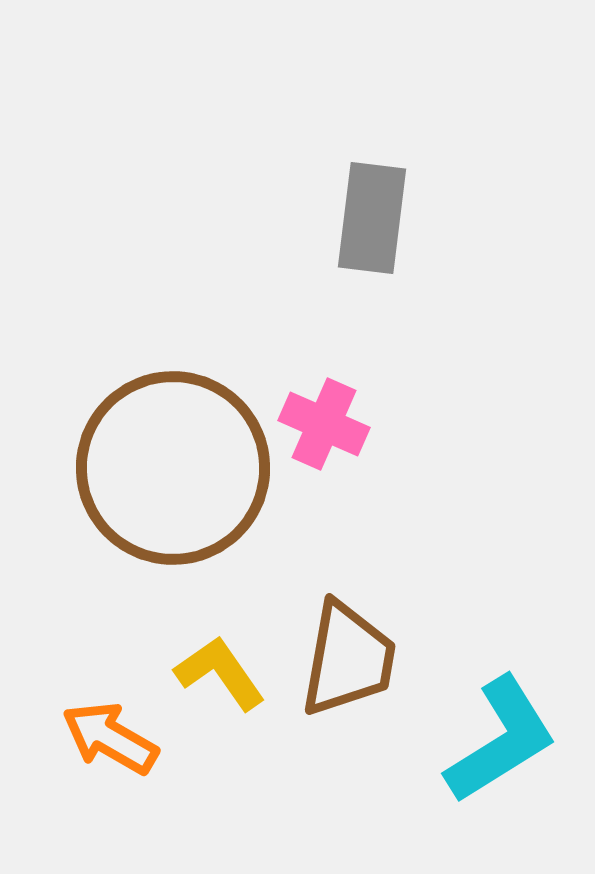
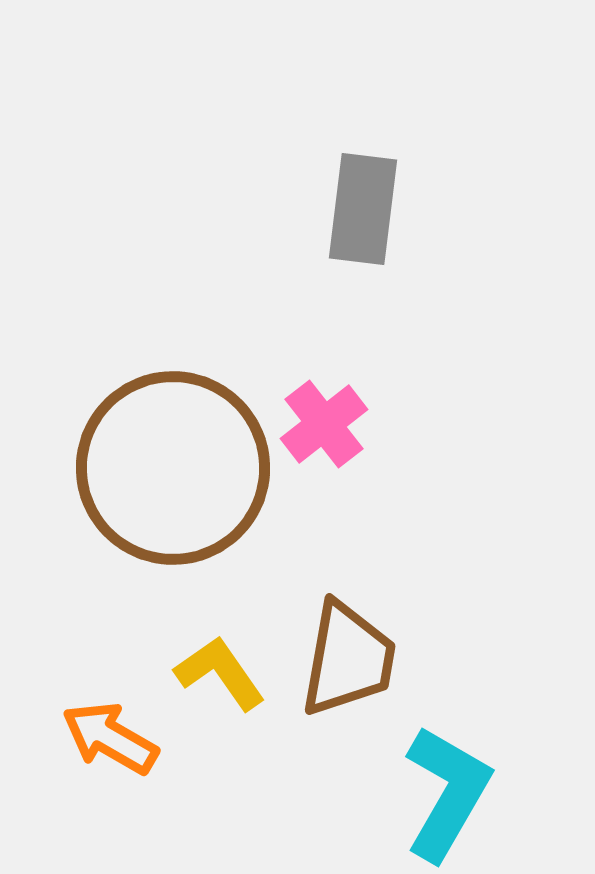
gray rectangle: moved 9 px left, 9 px up
pink cross: rotated 28 degrees clockwise
cyan L-shape: moved 54 px left, 53 px down; rotated 28 degrees counterclockwise
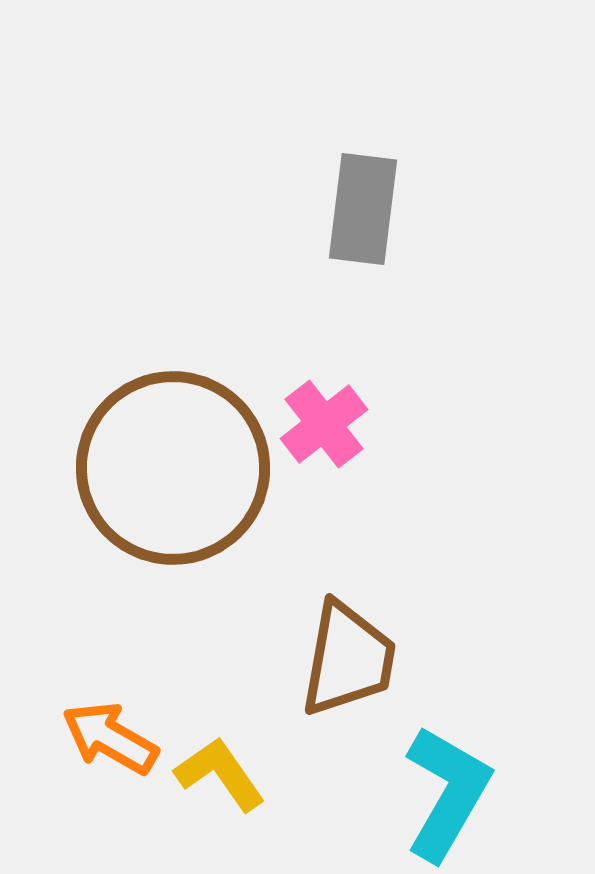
yellow L-shape: moved 101 px down
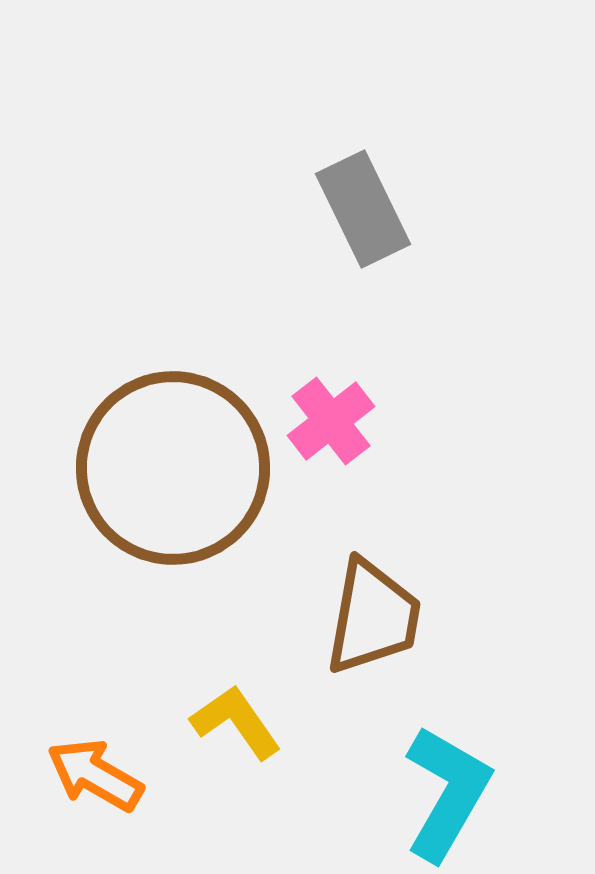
gray rectangle: rotated 33 degrees counterclockwise
pink cross: moved 7 px right, 3 px up
brown trapezoid: moved 25 px right, 42 px up
orange arrow: moved 15 px left, 37 px down
yellow L-shape: moved 16 px right, 52 px up
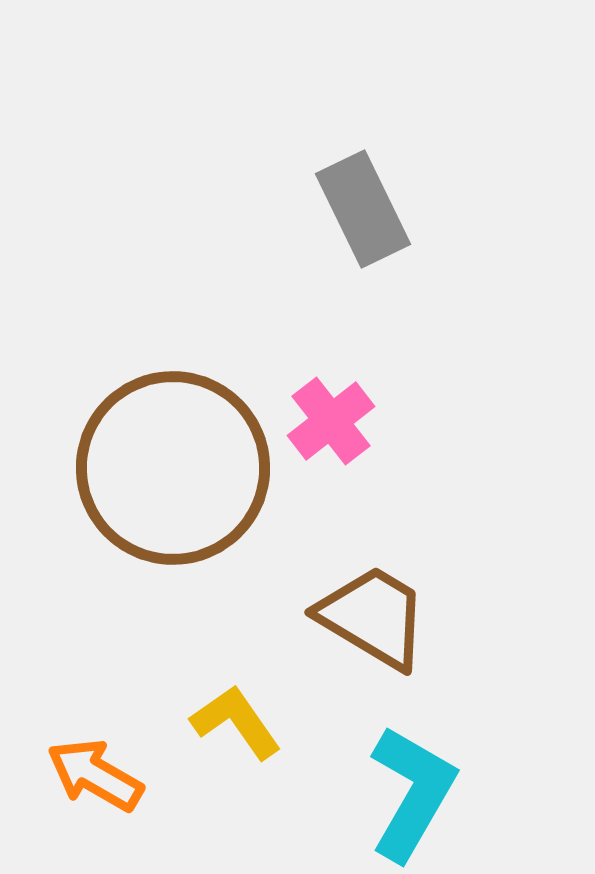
brown trapezoid: rotated 69 degrees counterclockwise
cyan L-shape: moved 35 px left
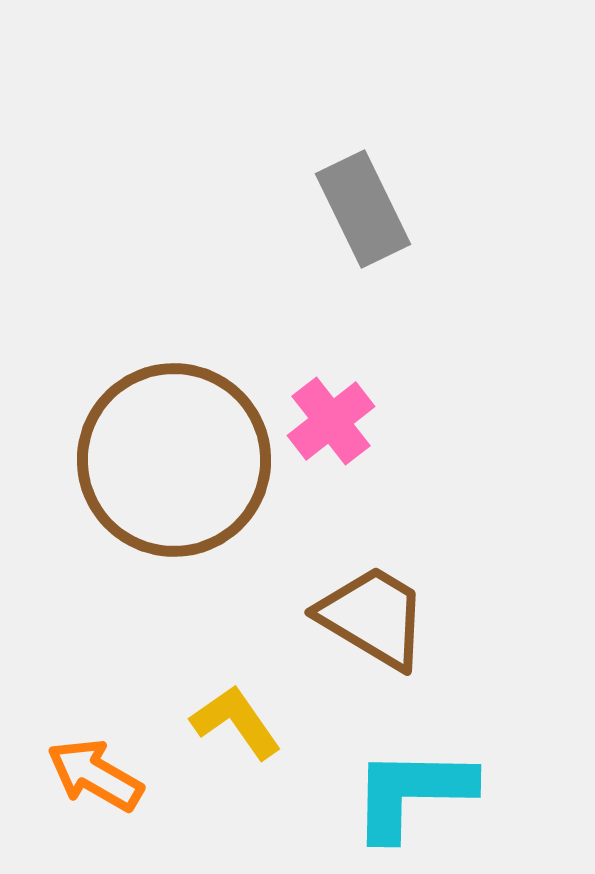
brown circle: moved 1 px right, 8 px up
cyan L-shape: rotated 119 degrees counterclockwise
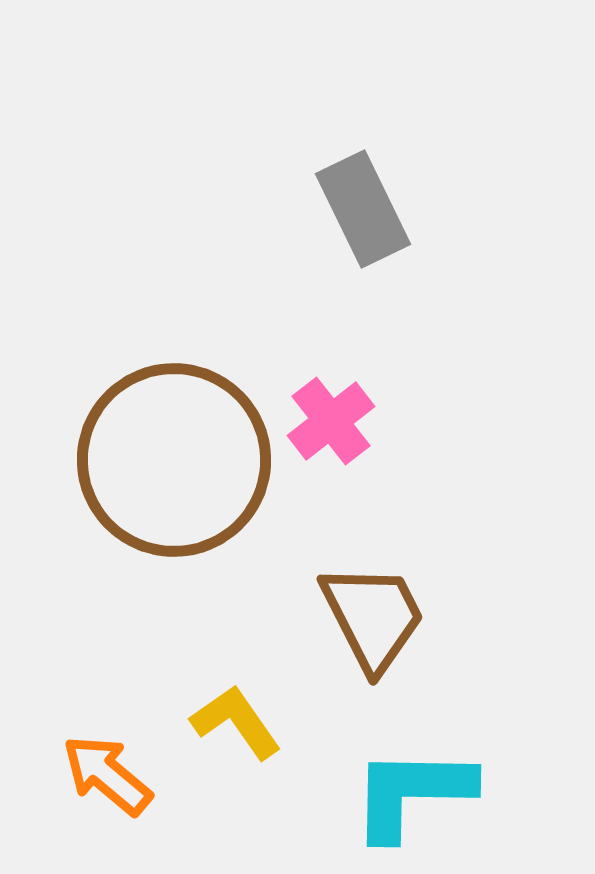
brown trapezoid: rotated 32 degrees clockwise
orange arrow: moved 12 px right; rotated 10 degrees clockwise
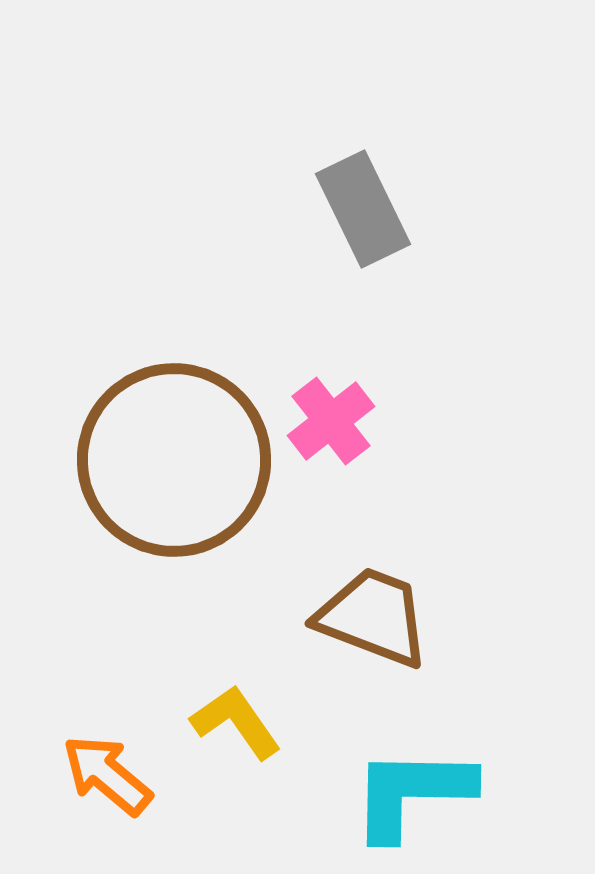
brown trapezoid: rotated 42 degrees counterclockwise
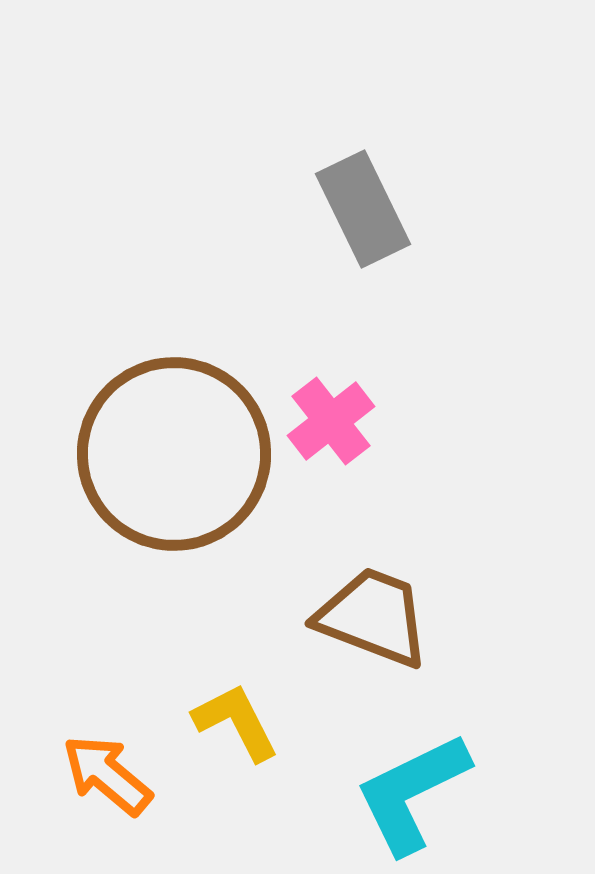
brown circle: moved 6 px up
yellow L-shape: rotated 8 degrees clockwise
cyan L-shape: rotated 27 degrees counterclockwise
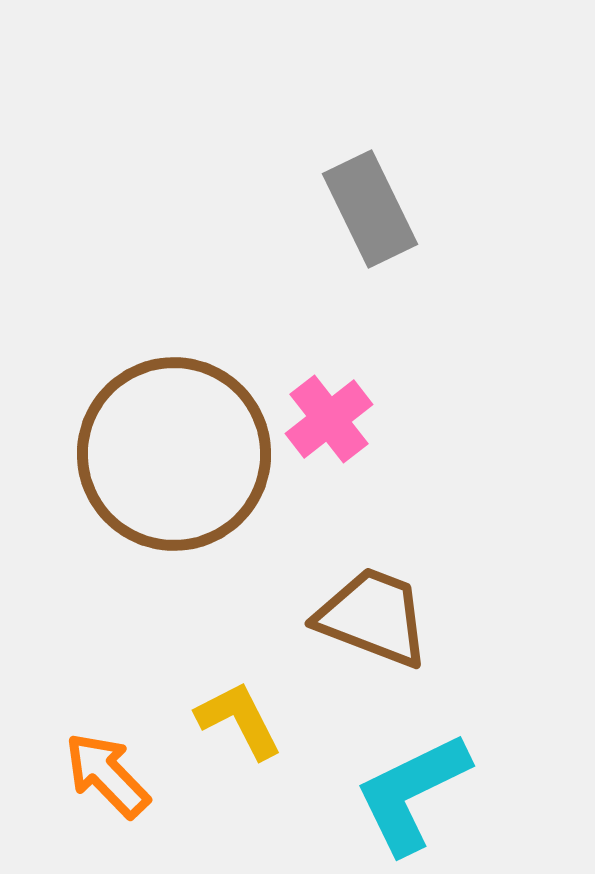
gray rectangle: moved 7 px right
pink cross: moved 2 px left, 2 px up
yellow L-shape: moved 3 px right, 2 px up
orange arrow: rotated 6 degrees clockwise
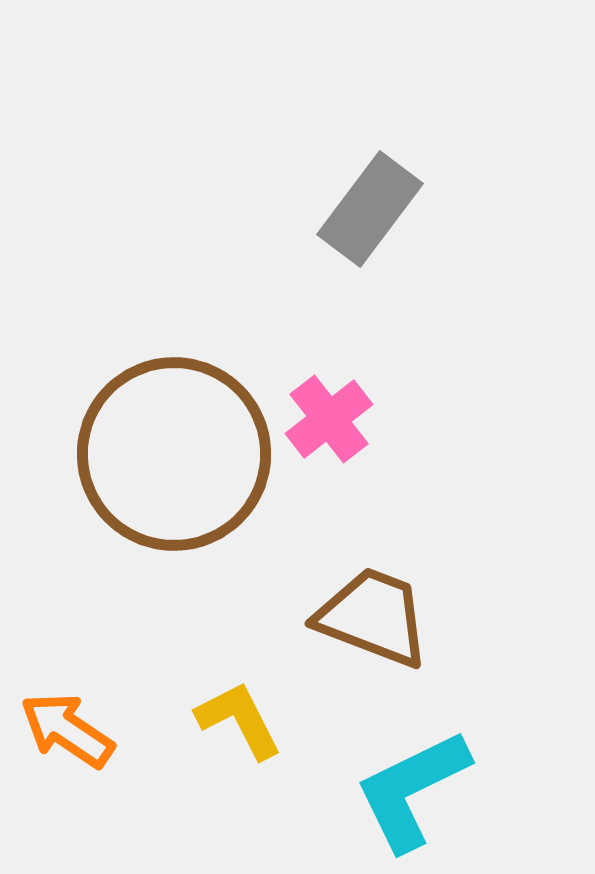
gray rectangle: rotated 63 degrees clockwise
orange arrow: moved 40 px left, 45 px up; rotated 12 degrees counterclockwise
cyan L-shape: moved 3 px up
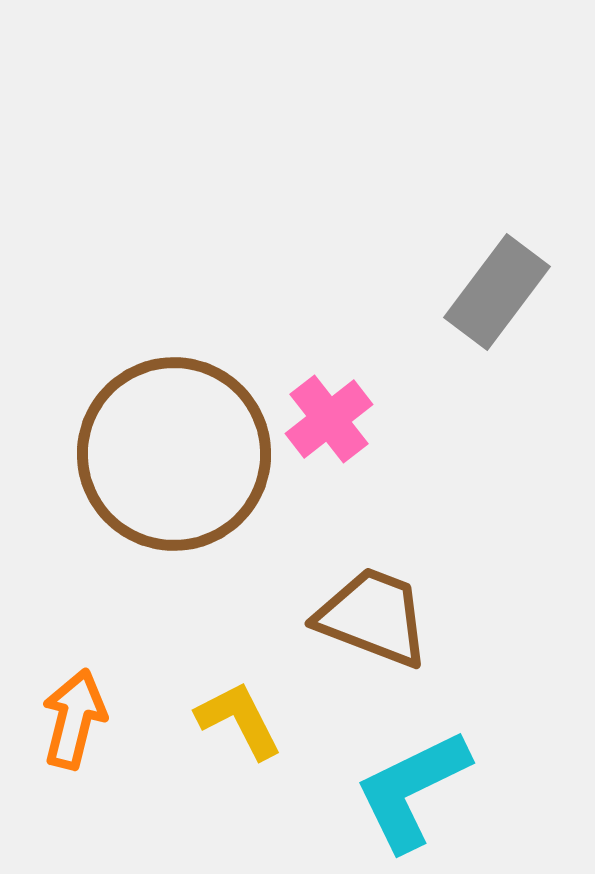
gray rectangle: moved 127 px right, 83 px down
orange arrow: moved 7 px right, 11 px up; rotated 70 degrees clockwise
